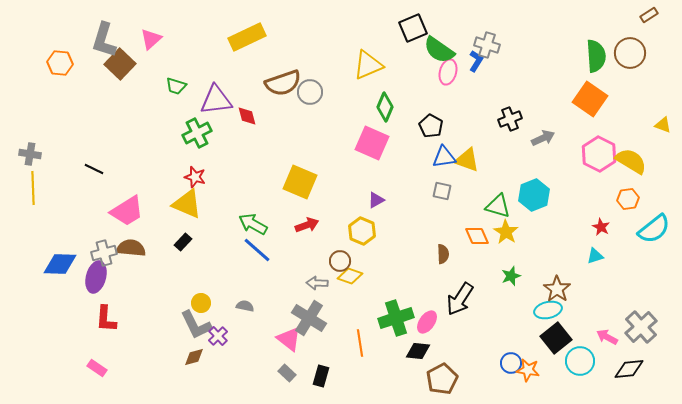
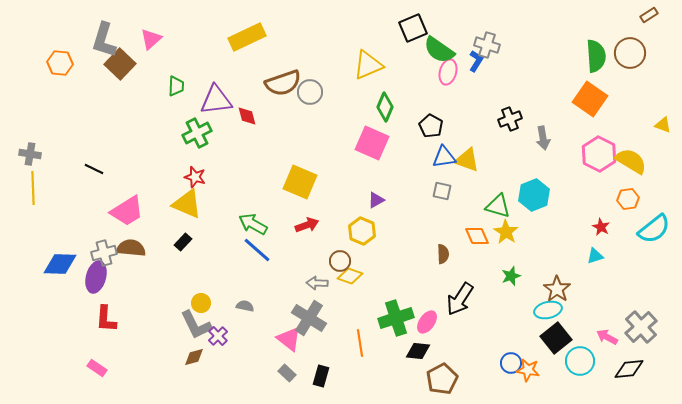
green trapezoid at (176, 86): rotated 105 degrees counterclockwise
gray arrow at (543, 138): rotated 105 degrees clockwise
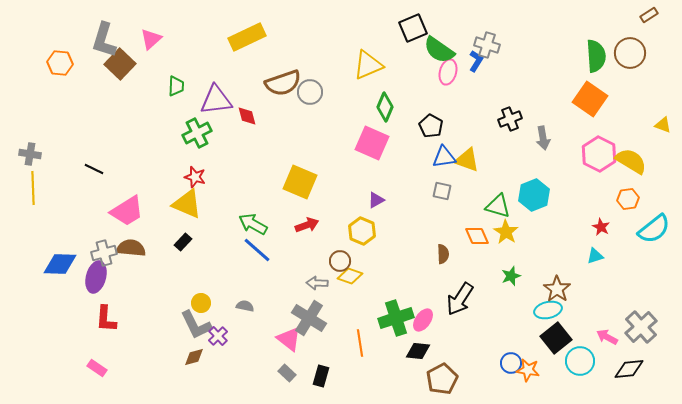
pink ellipse at (427, 322): moved 4 px left, 2 px up
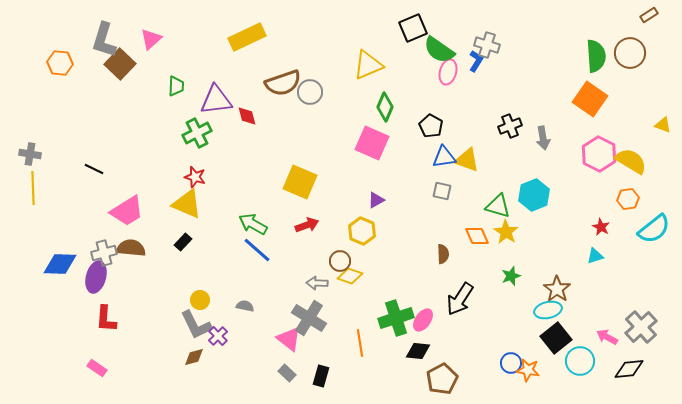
black cross at (510, 119): moved 7 px down
yellow circle at (201, 303): moved 1 px left, 3 px up
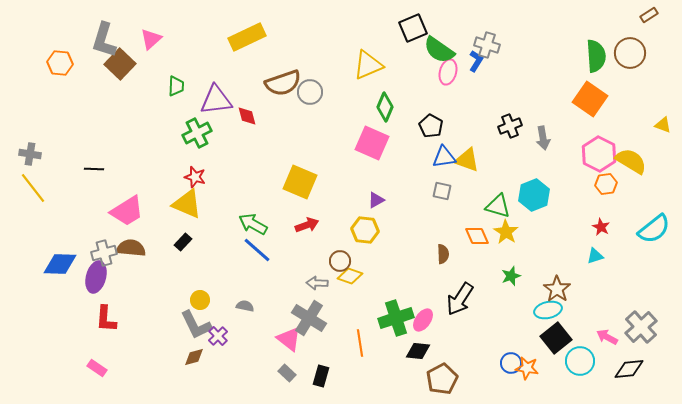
black line at (94, 169): rotated 24 degrees counterclockwise
yellow line at (33, 188): rotated 36 degrees counterclockwise
orange hexagon at (628, 199): moved 22 px left, 15 px up
yellow hexagon at (362, 231): moved 3 px right, 1 px up; rotated 16 degrees counterclockwise
orange star at (528, 370): moved 1 px left, 2 px up
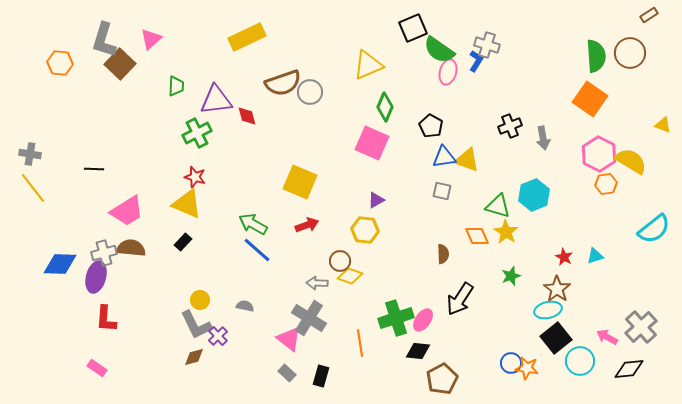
red star at (601, 227): moved 37 px left, 30 px down
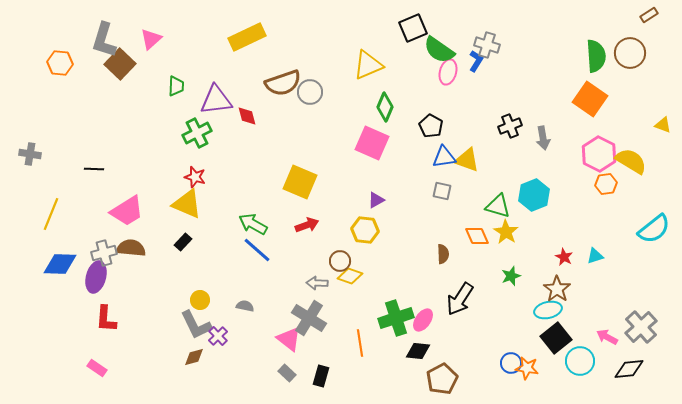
yellow line at (33, 188): moved 18 px right, 26 px down; rotated 60 degrees clockwise
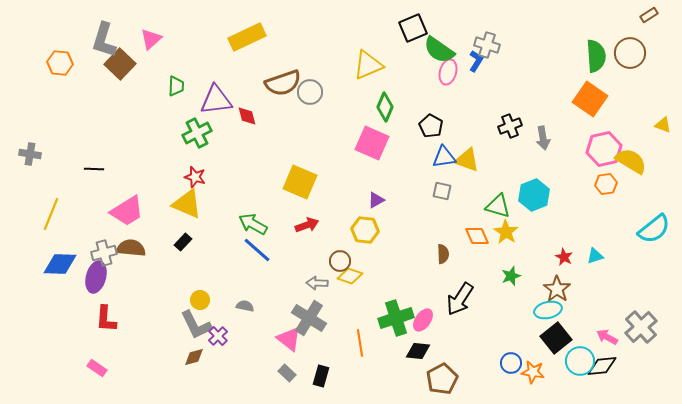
pink hexagon at (599, 154): moved 5 px right, 5 px up; rotated 20 degrees clockwise
orange star at (527, 368): moved 6 px right, 4 px down
black diamond at (629, 369): moved 27 px left, 3 px up
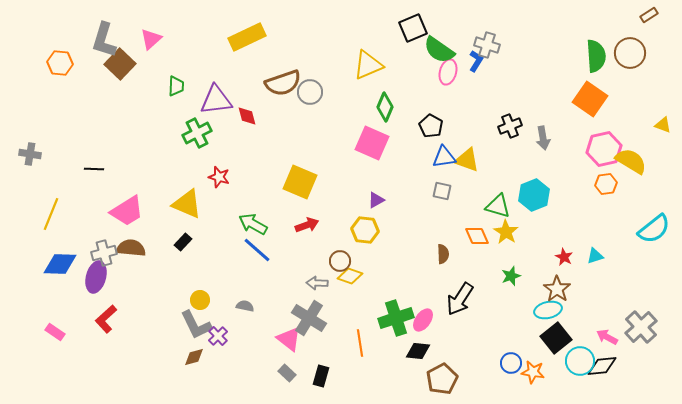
red star at (195, 177): moved 24 px right
red L-shape at (106, 319): rotated 44 degrees clockwise
pink rectangle at (97, 368): moved 42 px left, 36 px up
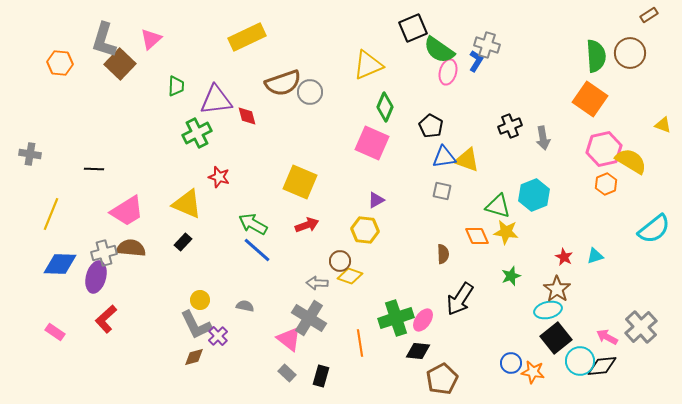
orange hexagon at (606, 184): rotated 15 degrees counterclockwise
yellow star at (506, 232): rotated 25 degrees counterclockwise
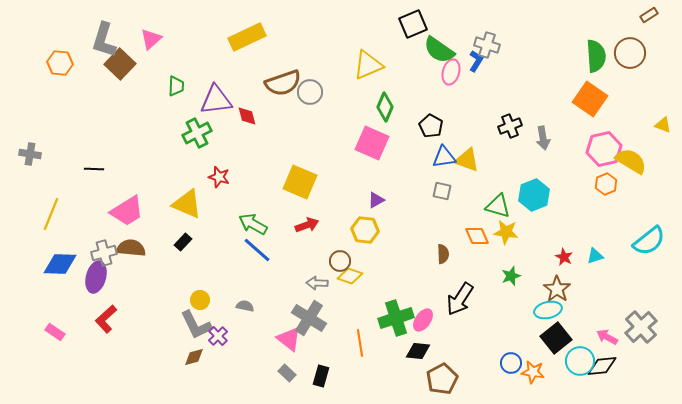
black square at (413, 28): moved 4 px up
pink ellipse at (448, 72): moved 3 px right
cyan semicircle at (654, 229): moved 5 px left, 12 px down
